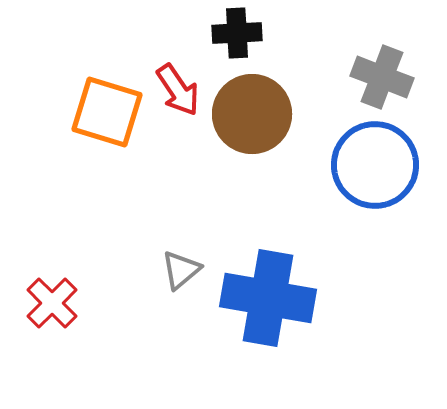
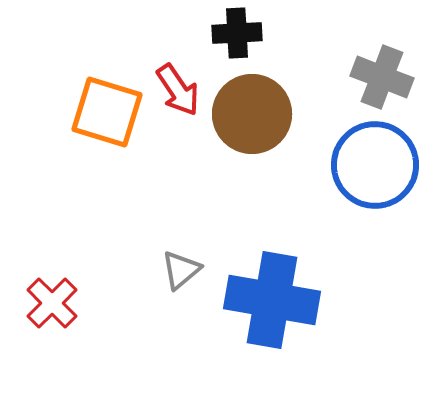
blue cross: moved 4 px right, 2 px down
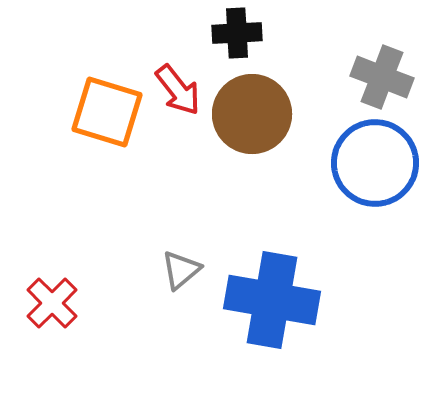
red arrow: rotated 4 degrees counterclockwise
blue circle: moved 2 px up
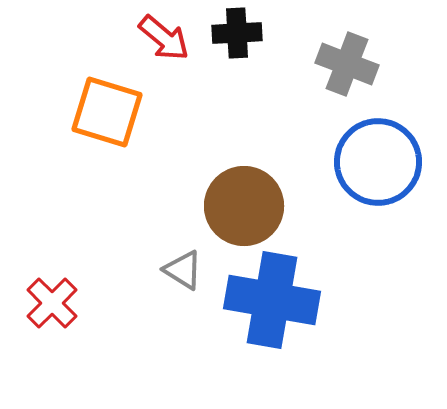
gray cross: moved 35 px left, 13 px up
red arrow: moved 14 px left, 52 px up; rotated 12 degrees counterclockwise
brown circle: moved 8 px left, 92 px down
blue circle: moved 3 px right, 1 px up
gray triangle: moved 2 px right; rotated 48 degrees counterclockwise
